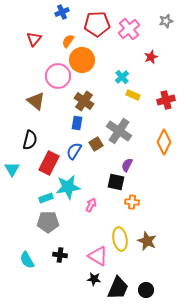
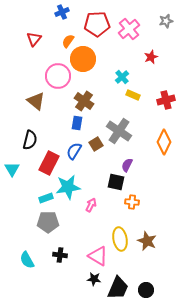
orange circle: moved 1 px right, 1 px up
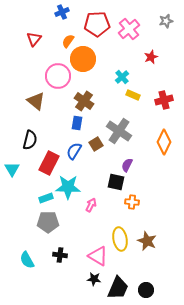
red cross: moved 2 px left
cyan star: rotated 10 degrees clockwise
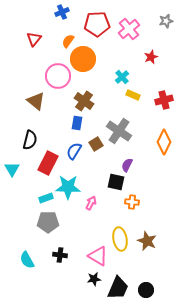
red rectangle: moved 1 px left
pink arrow: moved 2 px up
black star: rotated 16 degrees counterclockwise
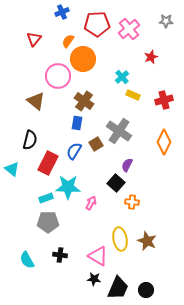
gray star: rotated 16 degrees clockwise
cyan triangle: rotated 21 degrees counterclockwise
black square: moved 1 px down; rotated 30 degrees clockwise
black star: rotated 16 degrees clockwise
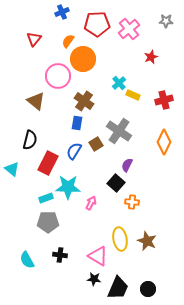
cyan cross: moved 3 px left, 6 px down
black circle: moved 2 px right, 1 px up
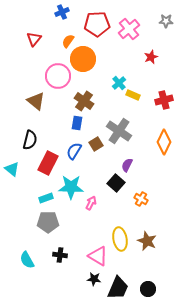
cyan star: moved 3 px right
orange cross: moved 9 px right, 3 px up; rotated 24 degrees clockwise
